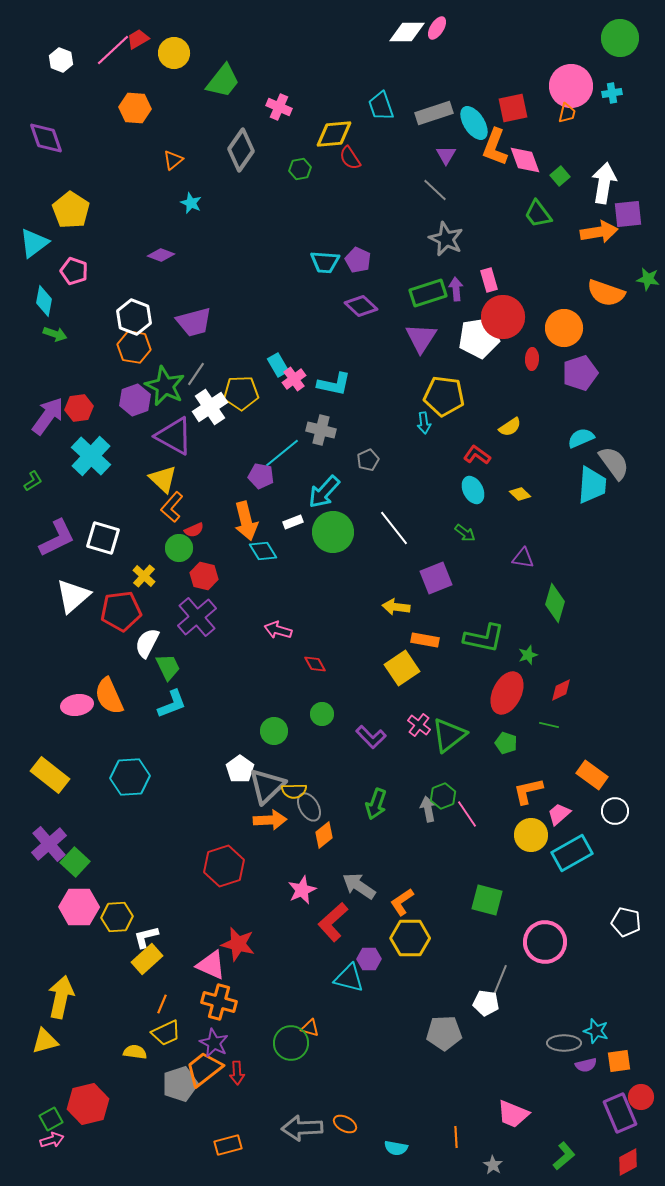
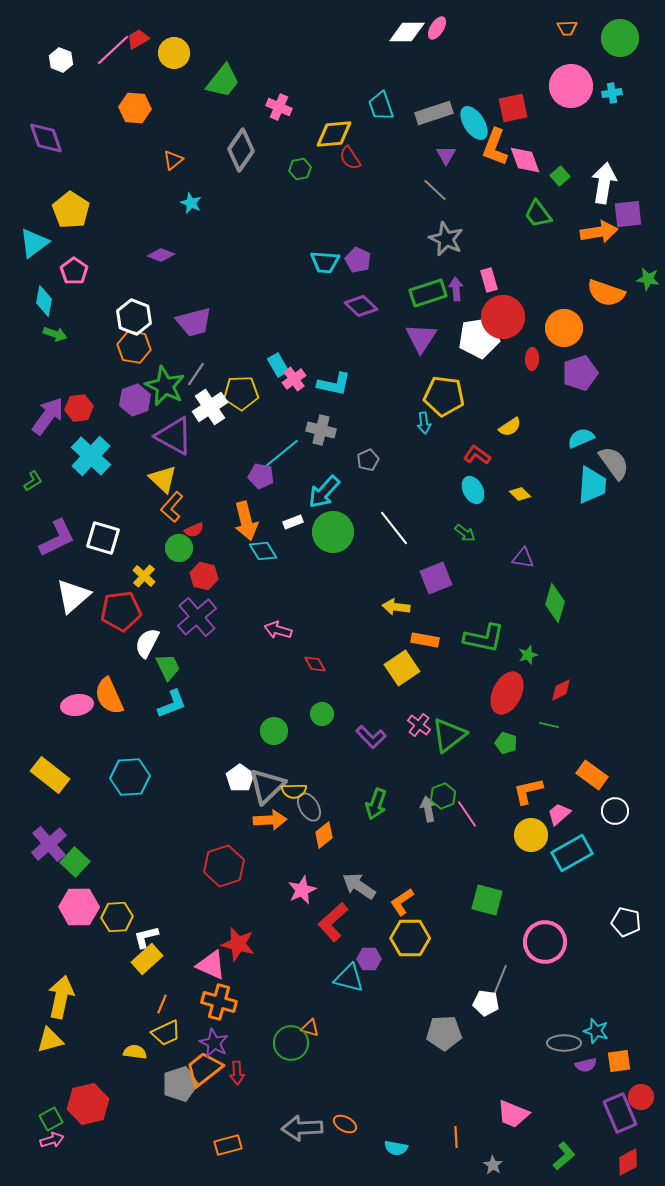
orange trapezoid at (567, 113): moved 85 px up; rotated 75 degrees clockwise
pink pentagon at (74, 271): rotated 16 degrees clockwise
white pentagon at (240, 769): moved 9 px down
yellow triangle at (45, 1041): moved 5 px right, 1 px up
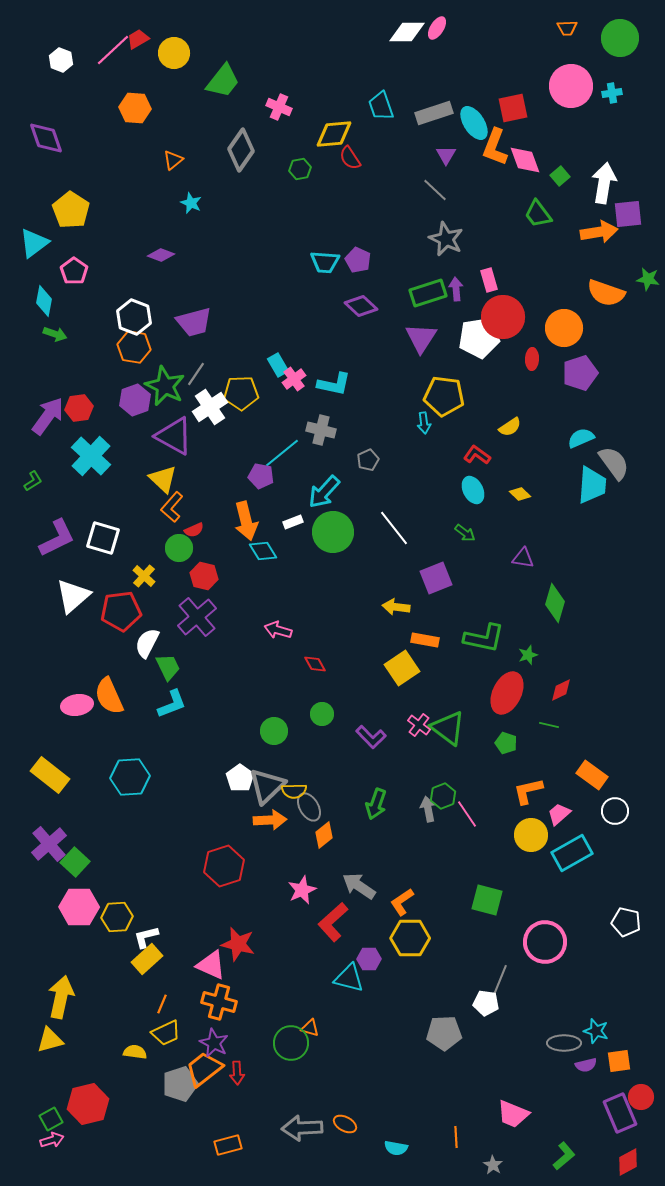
green triangle at (449, 735): moved 1 px left, 7 px up; rotated 45 degrees counterclockwise
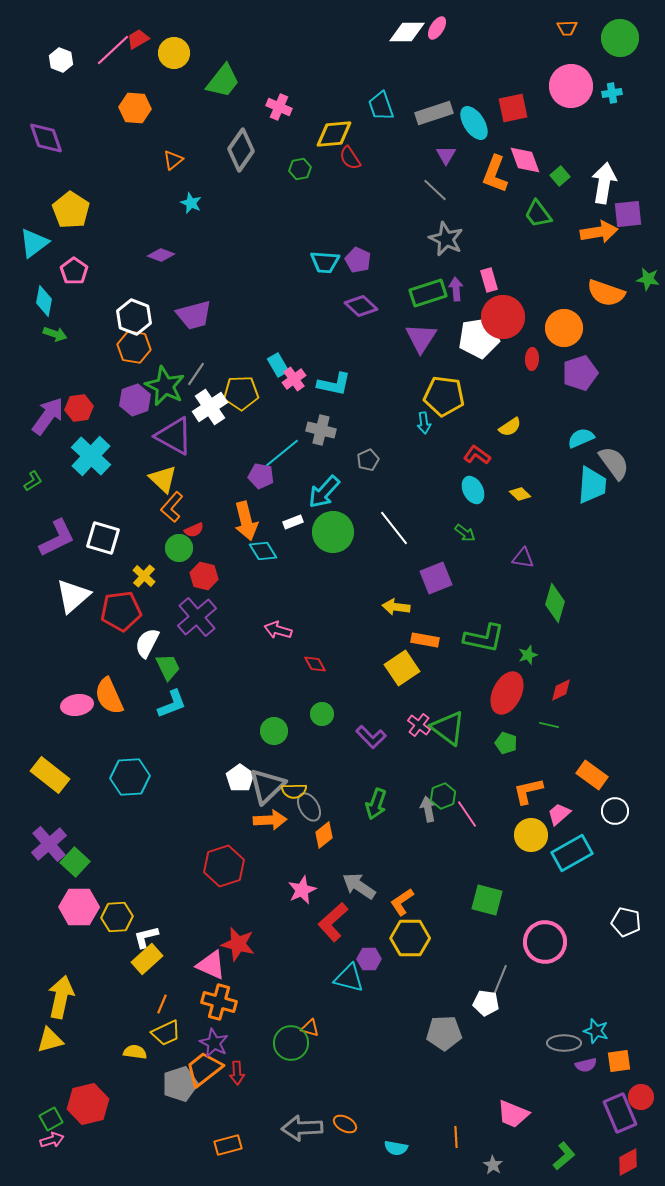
orange L-shape at (495, 147): moved 27 px down
purple trapezoid at (194, 322): moved 7 px up
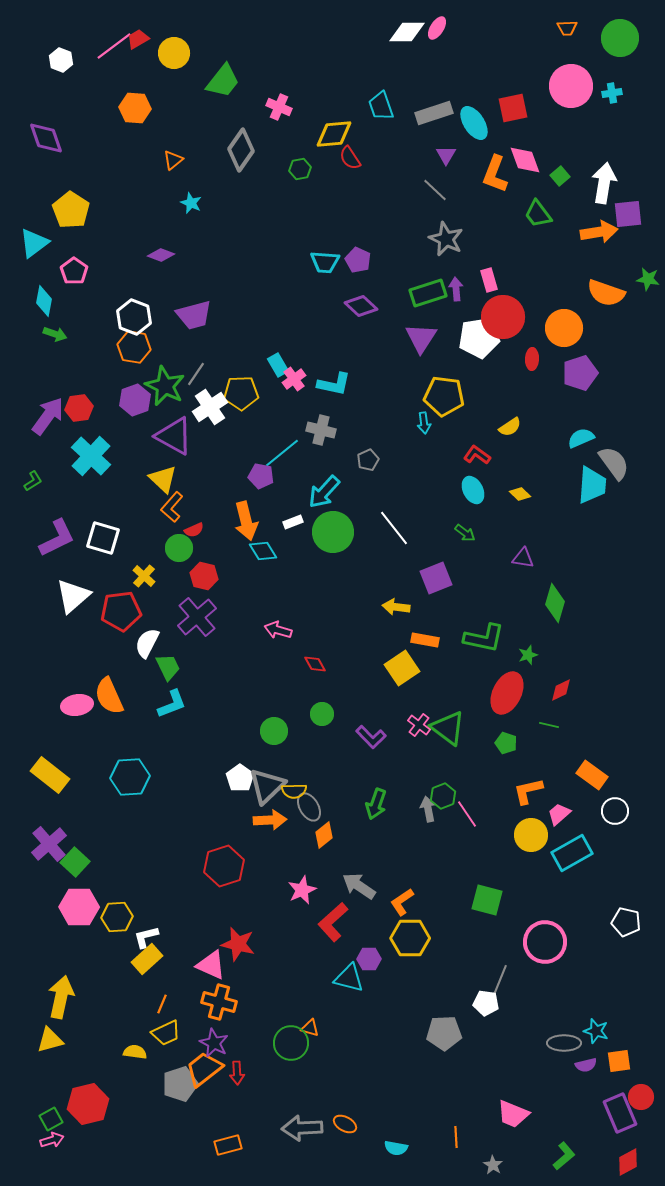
pink line at (113, 50): moved 1 px right, 4 px up; rotated 6 degrees clockwise
